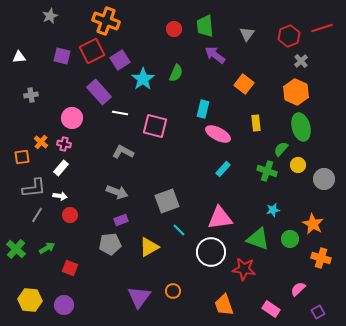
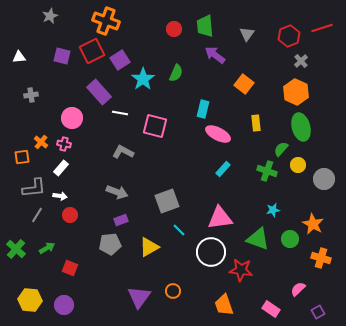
red star at (244, 269): moved 3 px left, 1 px down
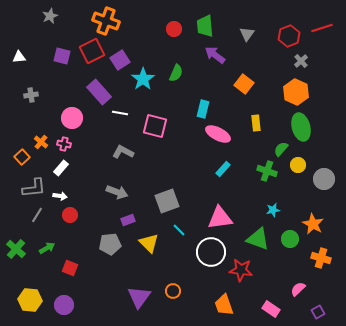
orange square at (22, 157): rotated 35 degrees counterclockwise
purple rectangle at (121, 220): moved 7 px right
yellow triangle at (149, 247): moved 4 px up; rotated 45 degrees counterclockwise
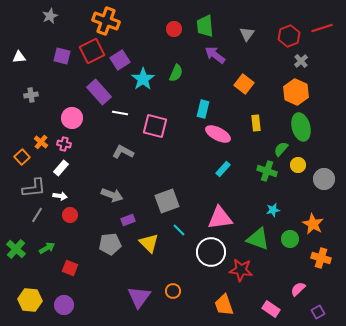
gray arrow at (117, 192): moved 5 px left, 3 px down
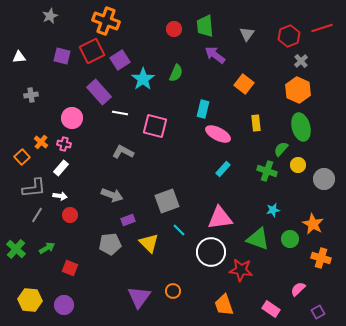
orange hexagon at (296, 92): moved 2 px right, 2 px up
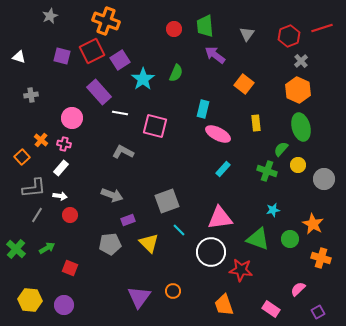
white triangle at (19, 57): rotated 24 degrees clockwise
orange cross at (41, 142): moved 2 px up
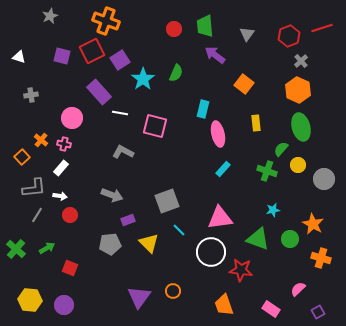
pink ellipse at (218, 134): rotated 50 degrees clockwise
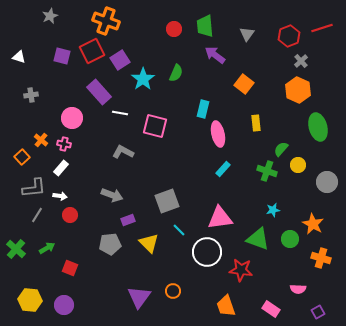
green ellipse at (301, 127): moved 17 px right
gray circle at (324, 179): moved 3 px right, 3 px down
white circle at (211, 252): moved 4 px left
pink semicircle at (298, 289): rotated 133 degrees counterclockwise
orange trapezoid at (224, 305): moved 2 px right, 1 px down
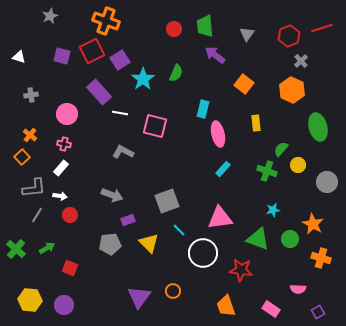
orange hexagon at (298, 90): moved 6 px left
pink circle at (72, 118): moved 5 px left, 4 px up
orange cross at (41, 140): moved 11 px left, 5 px up
white circle at (207, 252): moved 4 px left, 1 px down
